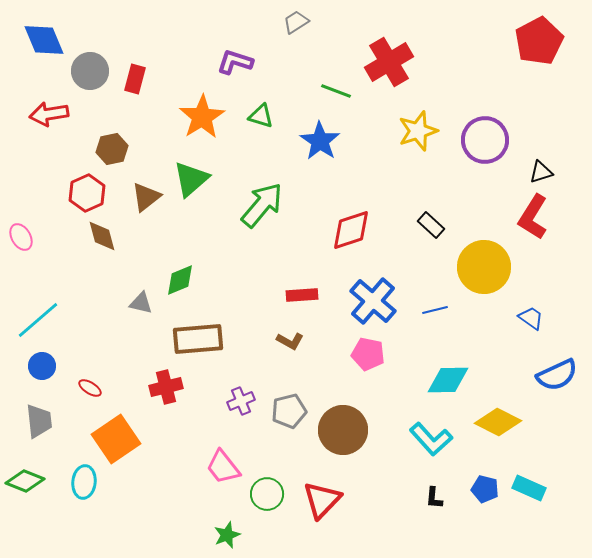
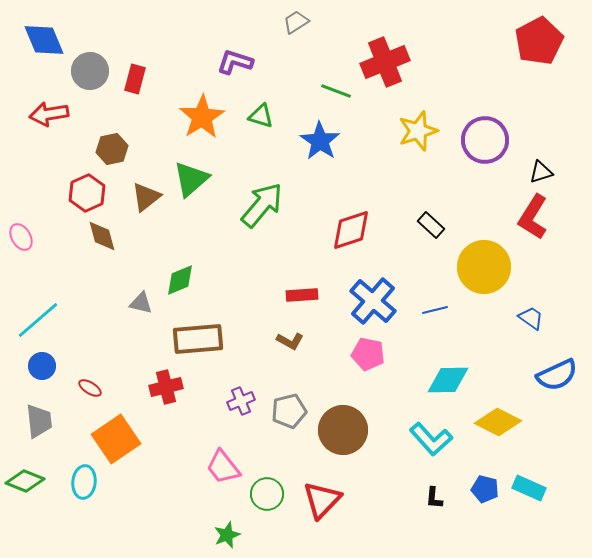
red cross at (389, 62): moved 4 px left; rotated 9 degrees clockwise
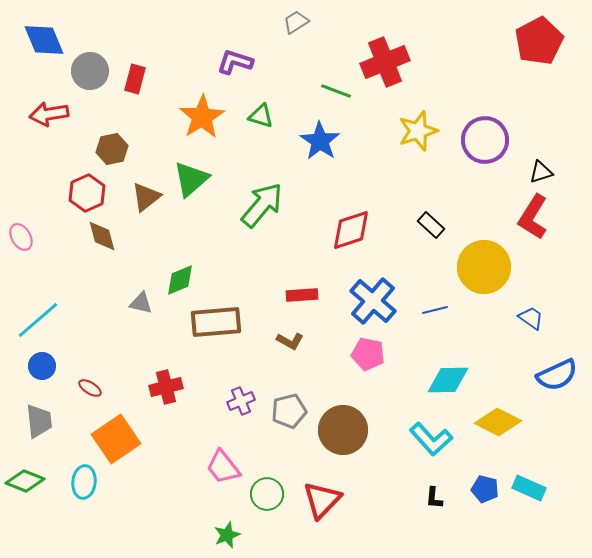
brown rectangle at (198, 339): moved 18 px right, 17 px up
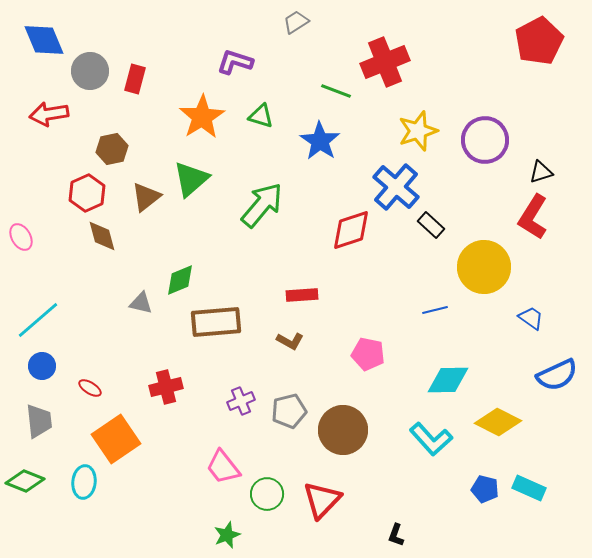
blue cross at (373, 301): moved 23 px right, 114 px up
black L-shape at (434, 498): moved 38 px left, 37 px down; rotated 15 degrees clockwise
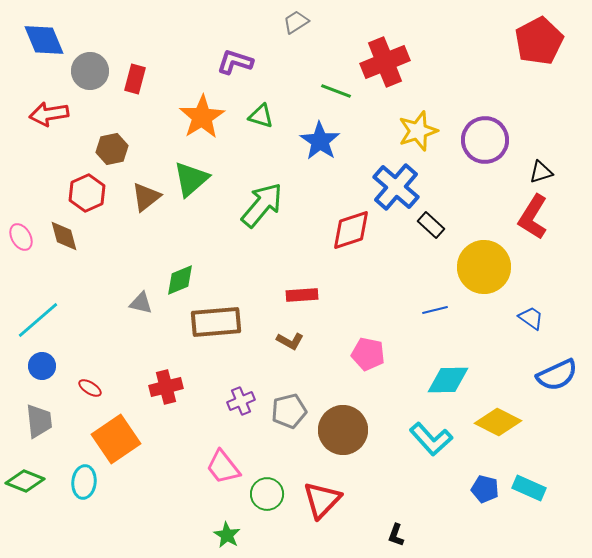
brown diamond at (102, 236): moved 38 px left
green star at (227, 535): rotated 20 degrees counterclockwise
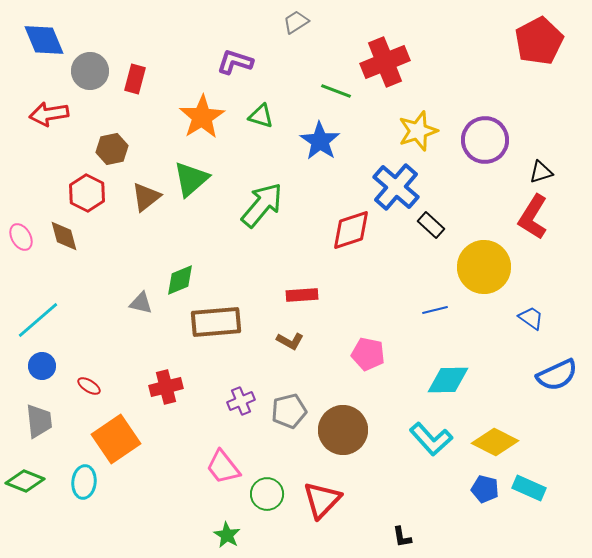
red hexagon at (87, 193): rotated 9 degrees counterclockwise
red ellipse at (90, 388): moved 1 px left, 2 px up
yellow diamond at (498, 422): moved 3 px left, 20 px down
black L-shape at (396, 535): moved 6 px right, 2 px down; rotated 30 degrees counterclockwise
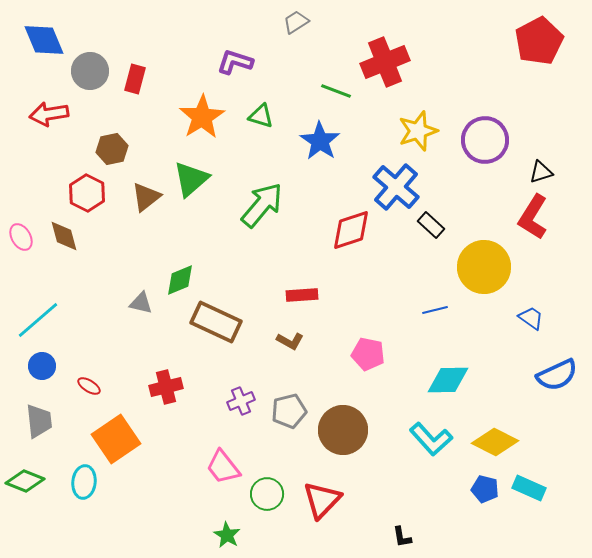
brown rectangle at (216, 322): rotated 30 degrees clockwise
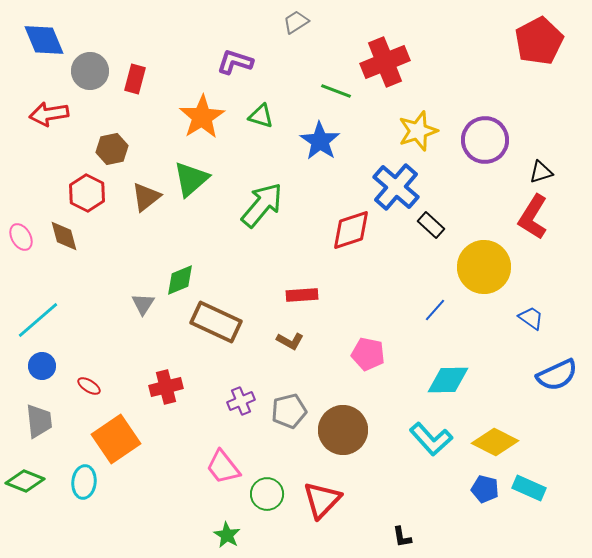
gray triangle at (141, 303): moved 2 px right, 1 px down; rotated 50 degrees clockwise
blue line at (435, 310): rotated 35 degrees counterclockwise
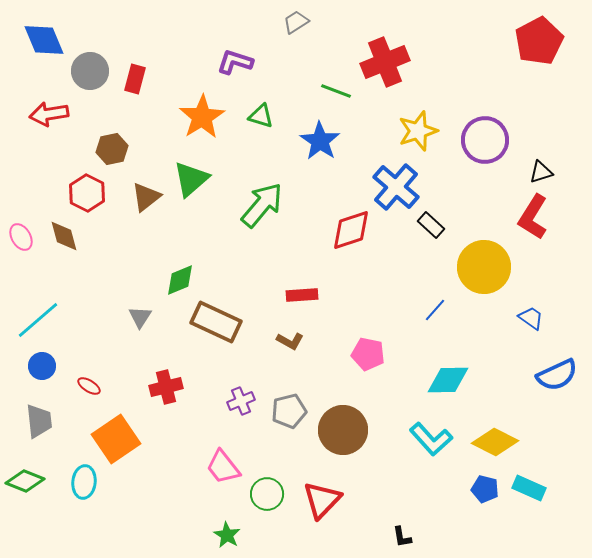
gray triangle at (143, 304): moved 3 px left, 13 px down
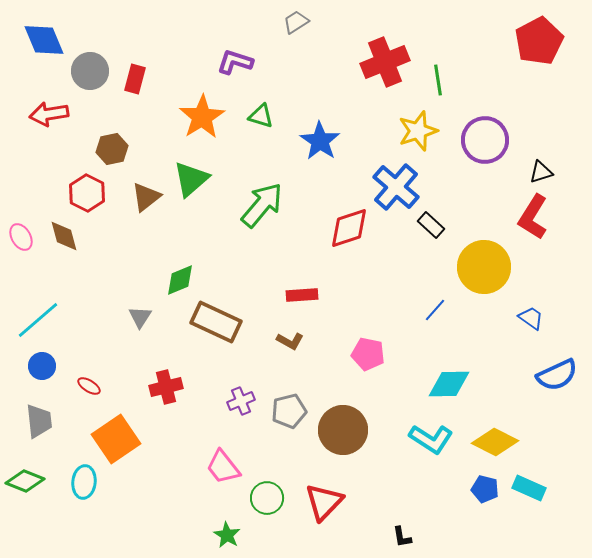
green line at (336, 91): moved 102 px right, 11 px up; rotated 60 degrees clockwise
red diamond at (351, 230): moved 2 px left, 2 px up
cyan diamond at (448, 380): moved 1 px right, 4 px down
cyan L-shape at (431, 439): rotated 15 degrees counterclockwise
green circle at (267, 494): moved 4 px down
red triangle at (322, 500): moved 2 px right, 2 px down
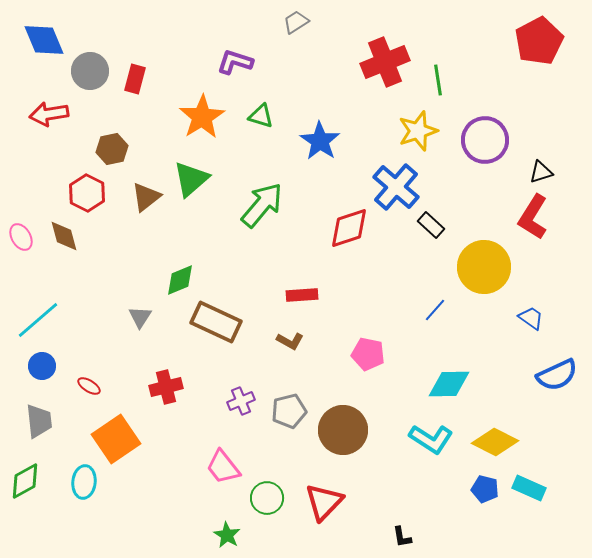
green diamond at (25, 481): rotated 51 degrees counterclockwise
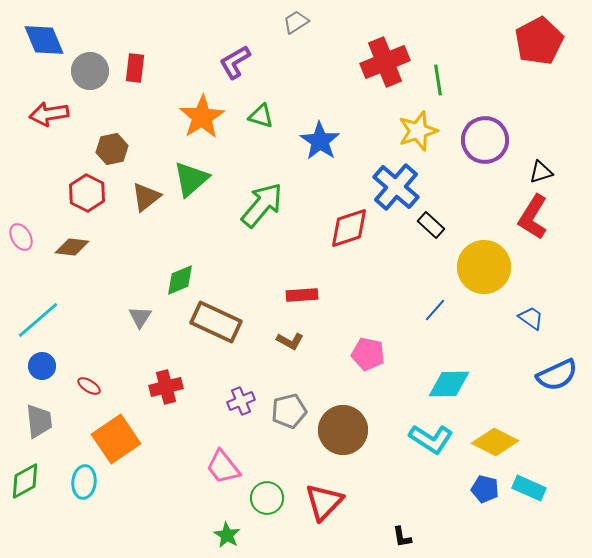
purple L-shape at (235, 62): rotated 48 degrees counterclockwise
red rectangle at (135, 79): moved 11 px up; rotated 8 degrees counterclockwise
brown diamond at (64, 236): moved 8 px right, 11 px down; rotated 68 degrees counterclockwise
